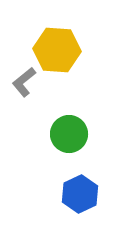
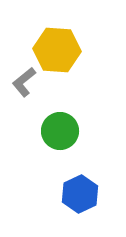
green circle: moved 9 px left, 3 px up
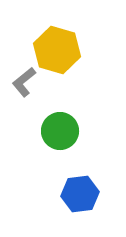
yellow hexagon: rotated 12 degrees clockwise
blue hexagon: rotated 18 degrees clockwise
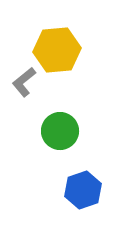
yellow hexagon: rotated 21 degrees counterclockwise
blue hexagon: moved 3 px right, 4 px up; rotated 12 degrees counterclockwise
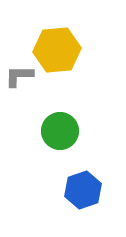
gray L-shape: moved 5 px left, 6 px up; rotated 40 degrees clockwise
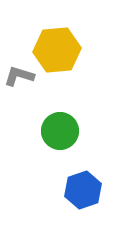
gray L-shape: rotated 16 degrees clockwise
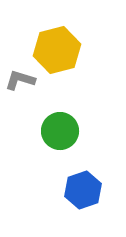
yellow hexagon: rotated 9 degrees counterclockwise
gray L-shape: moved 1 px right, 4 px down
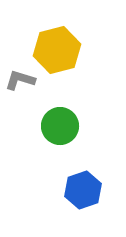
green circle: moved 5 px up
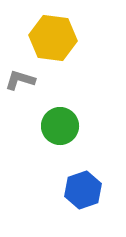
yellow hexagon: moved 4 px left, 12 px up; rotated 21 degrees clockwise
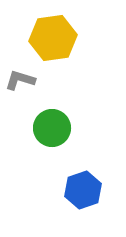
yellow hexagon: rotated 15 degrees counterclockwise
green circle: moved 8 px left, 2 px down
